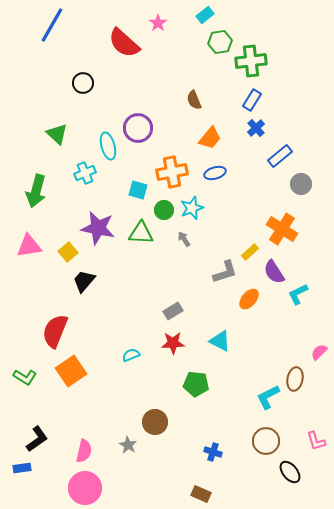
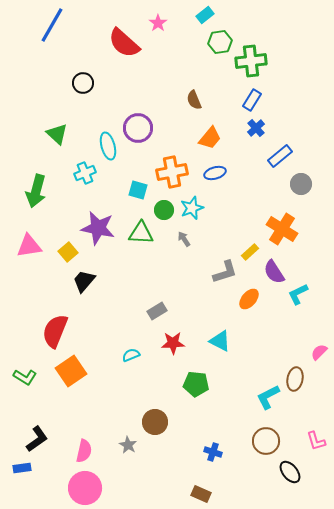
gray rectangle at (173, 311): moved 16 px left
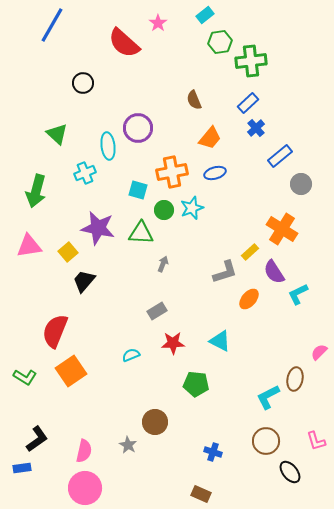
blue rectangle at (252, 100): moved 4 px left, 3 px down; rotated 15 degrees clockwise
cyan ellipse at (108, 146): rotated 8 degrees clockwise
gray arrow at (184, 239): moved 21 px left, 25 px down; rotated 56 degrees clockwise
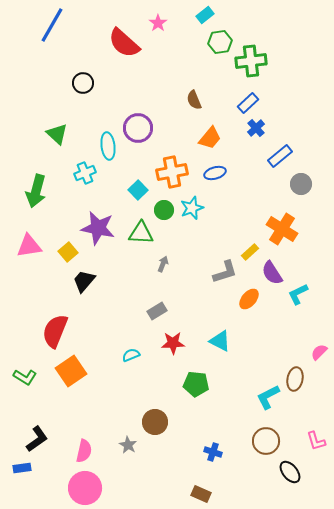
cyan square at (138, 190): rotated 30 degrees clockwise
purple semicircle at (274, 272): moved 2 px left, 1 px down
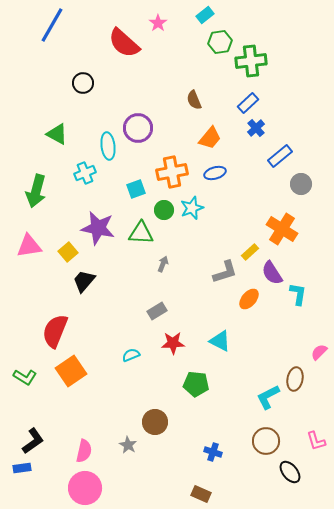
green triangle at (57, 134): rotated 15 degrees counterclockwise
cyan square at (138, 190): moved 2 px left, 1 px up; rotated 24 degrees clockwise
cyan L-shape at (298, 294): rotated 125 degrees clockwise
black L-shape at (37, 439): moved 4 px left, 2 px down
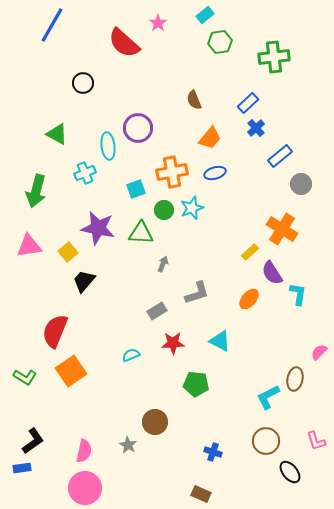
green cross at (251, 61): moved 23 px right, 4 px up
gray L-shape at (225, 272): moved 28 px left, 21 px down
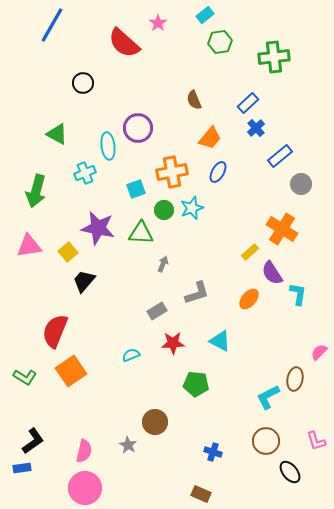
blue ellipse at (215, 173): moved 3 px right, 1 px up; rotated 45 degrees counterclockwise
